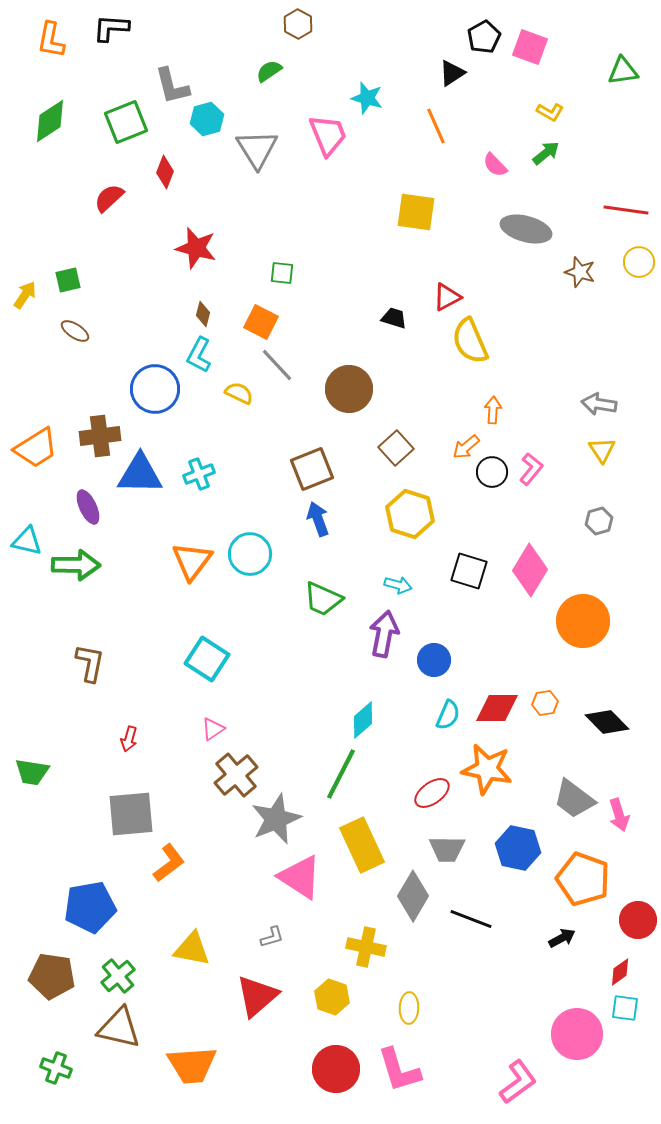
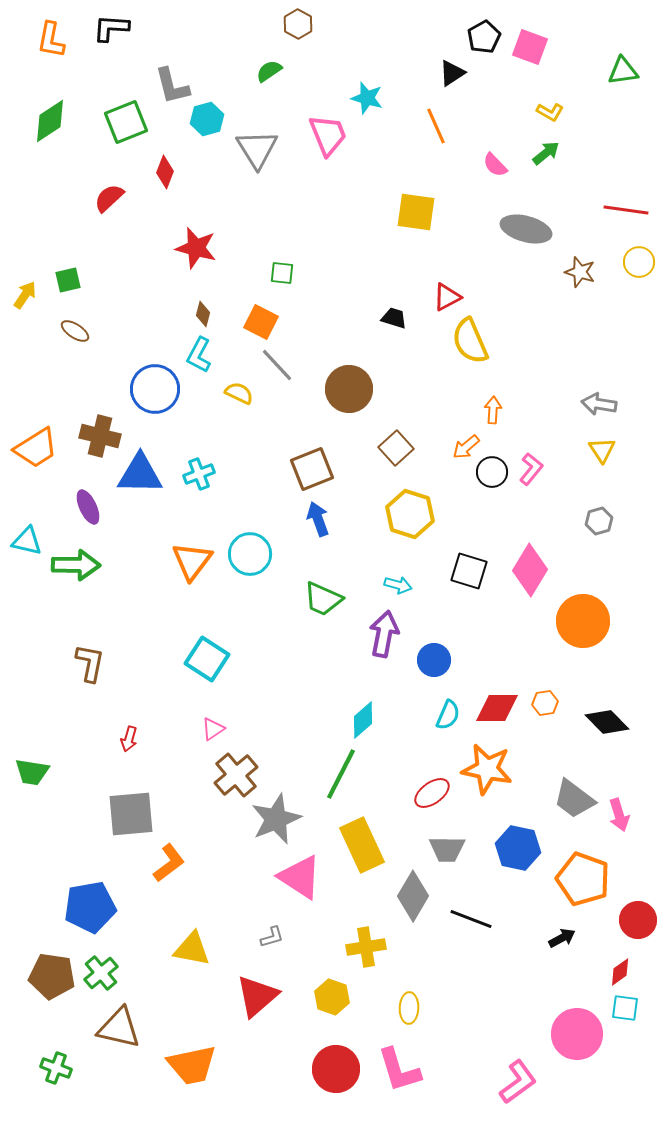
brown cross at (100, 436): rotated 21 degrees clockwise
yellow cross at (366, 947): rotated 21 degrees counterclockwise
green cross at (118, 976): moved 17 px left, 3 px up
orange trapezoid at (192, 1065): rotated 8 degrees counterclockwise
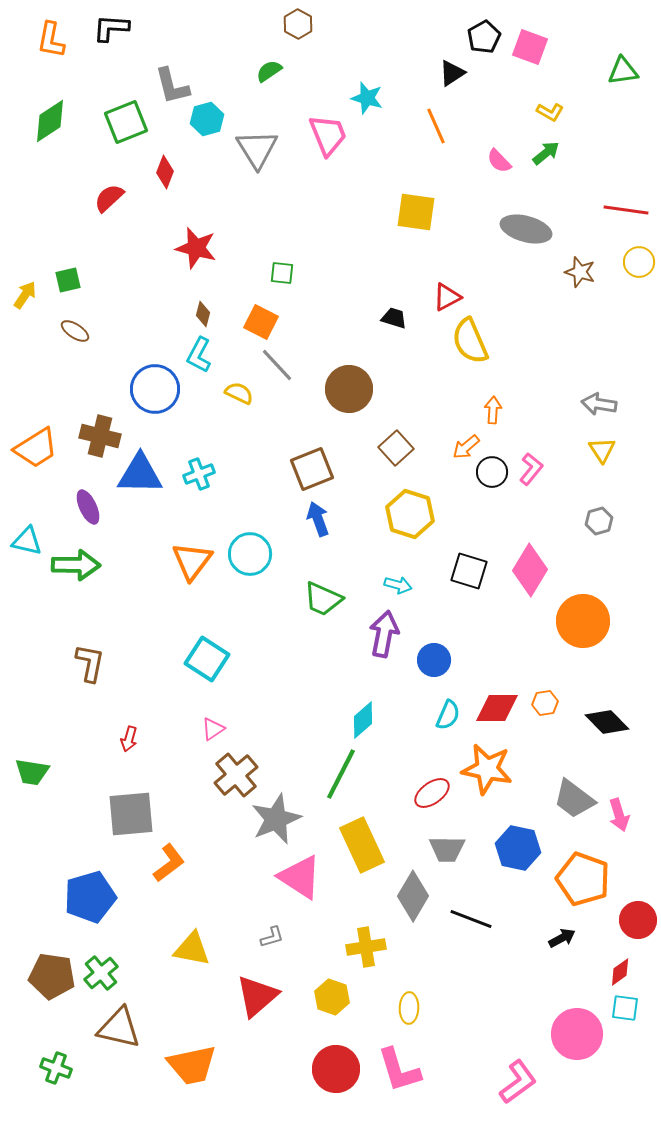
pink semicircle at (495, 165): moved 4 px right, 4 px up
blue pentagon at (90, 907): moved 10 px up; rotated 6 degrees counterclockwise
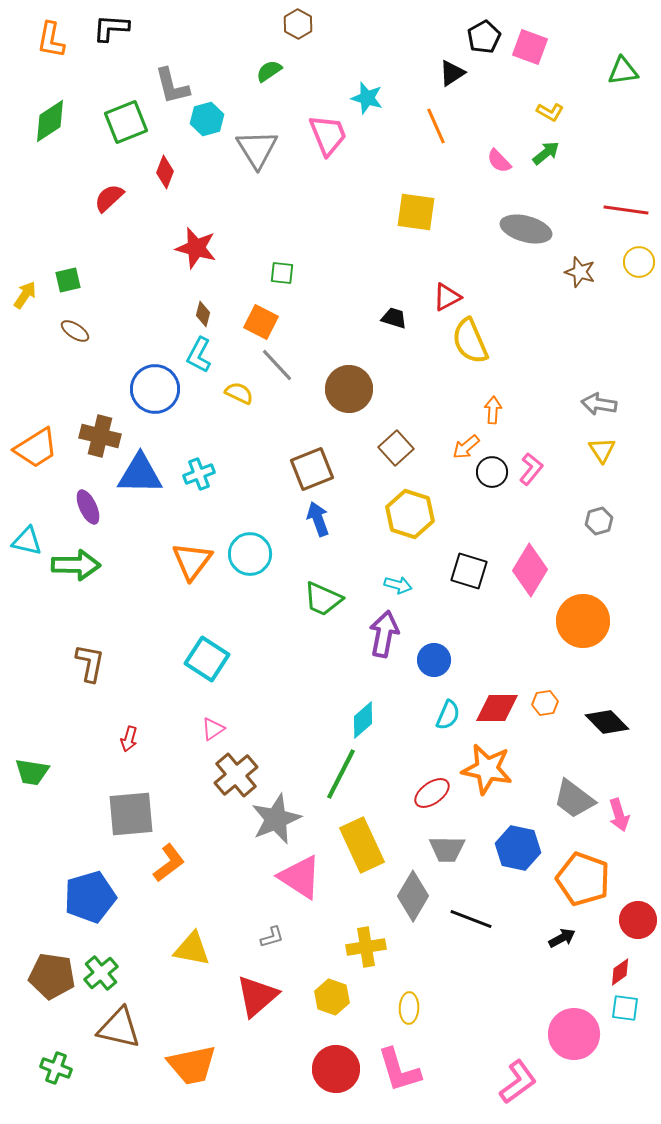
pink circle at (577, 1034): moved 3 px left
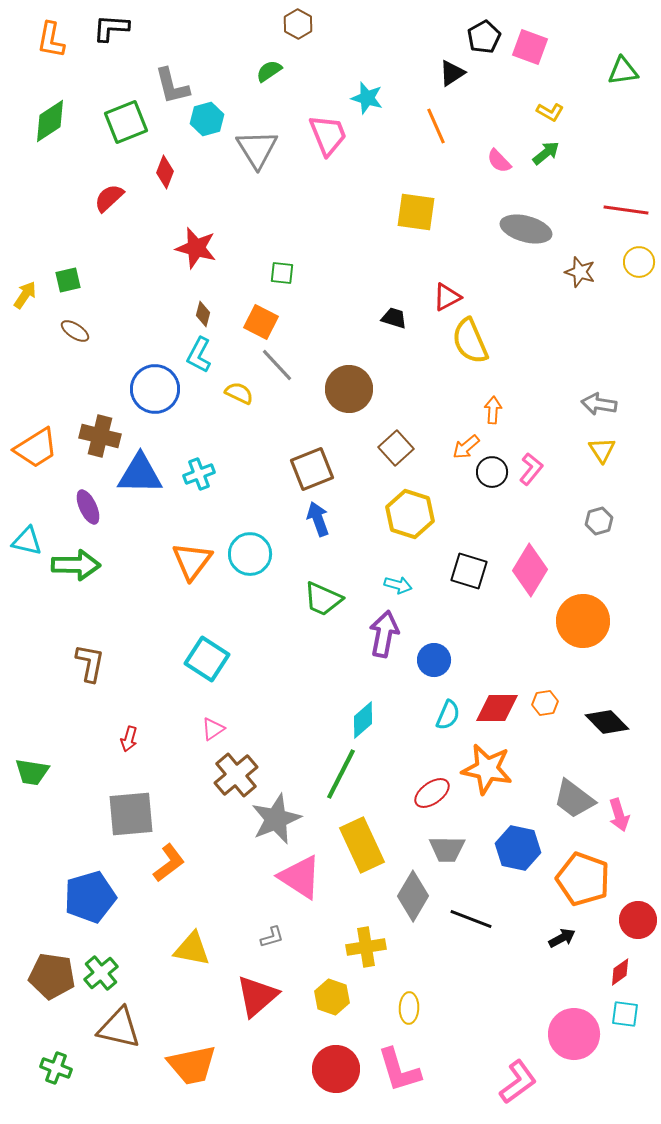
cyan square at (625, 1008): moved 6 px down
